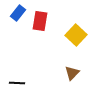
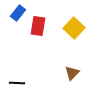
red rectangle: moved 2 px left, 5 px down
yellow square: moved 2 px left, 7 px up
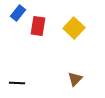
brown triangle: moved 3 px right, 6 px down
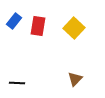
blue rectangle: moved 4 px left, 8 px down
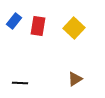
brown triangle: rotated 14 degrees clockwise
black line: moved 3 px right
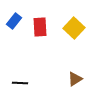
red rectangle: moved 2 px right, 1 px down; rotated 12 degrees counterclockwise
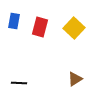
blue rectangle: rotated 28 degrees counterclockwise
red rectangle: rotated 18 degrees clockwise
black line: moved 1 px left
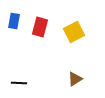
yellow square: moved 4 px down; rotated 20 degrees clockwise
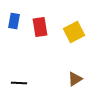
red rectangle: rotated 24 degrees counterclockwise
